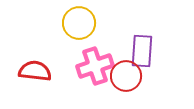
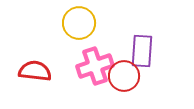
red circle: moved 2 px left
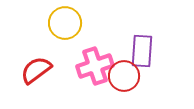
yellow circle: moved 14 px left
red semicircle: moved 1 px right, 1 px up; rotated 44 degrees counterclockwise
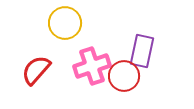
purple rectangle: rotated 8 degrees clockwise
pink cross: moved 3 px left
red semicircle: rotated 12 degrees counterclockwise
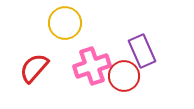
purple rectangle: rotated 36 degrees counterclockwise
red semicircle: moved 2 px left, 2 px up
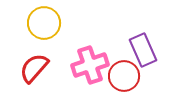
yellow circle: moved 21 px left
purple rectangle: moved 1 px right, 1 px up
pink cross: moved 2 px left, 1 px up
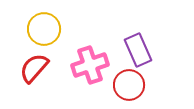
yellow circle: moved 6 px down
purple rectangle: moved 5 px left
red circle: moved 5 px right, 9 px down
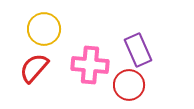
pink cross: rotated 24 degrees clockwise
